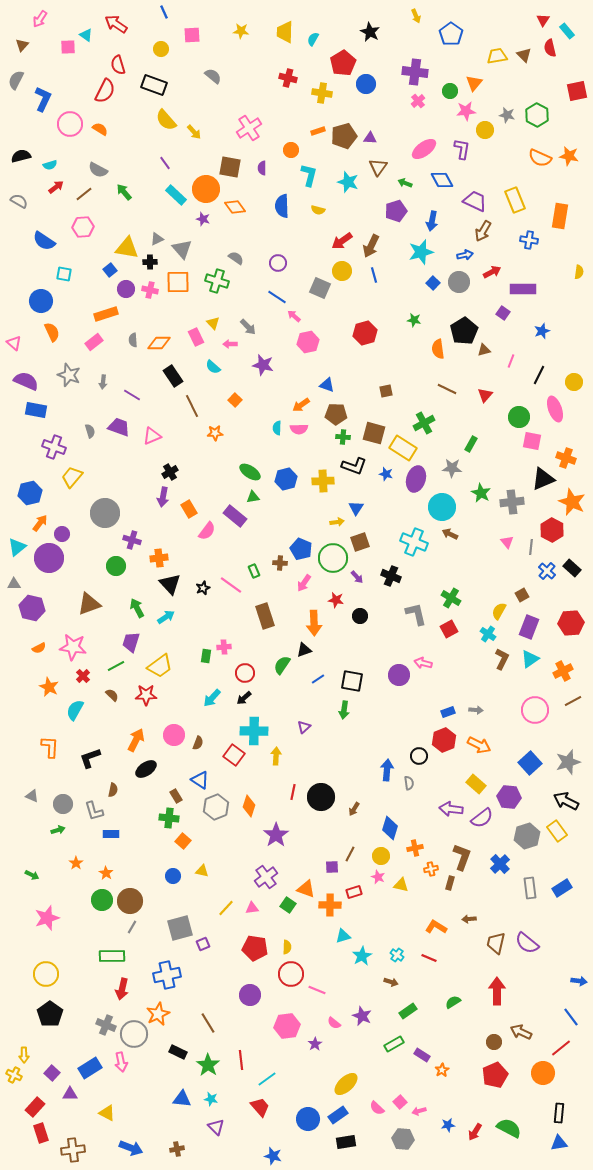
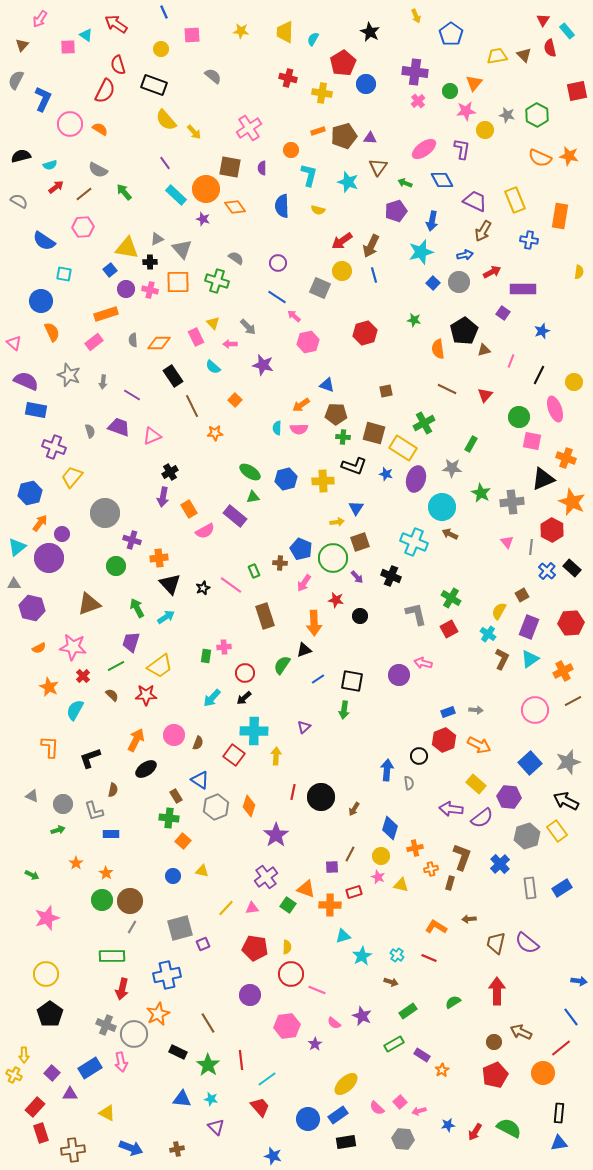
pink semicircle at (207, 531): moved 2 px left; rotated 24 degrees clockwise
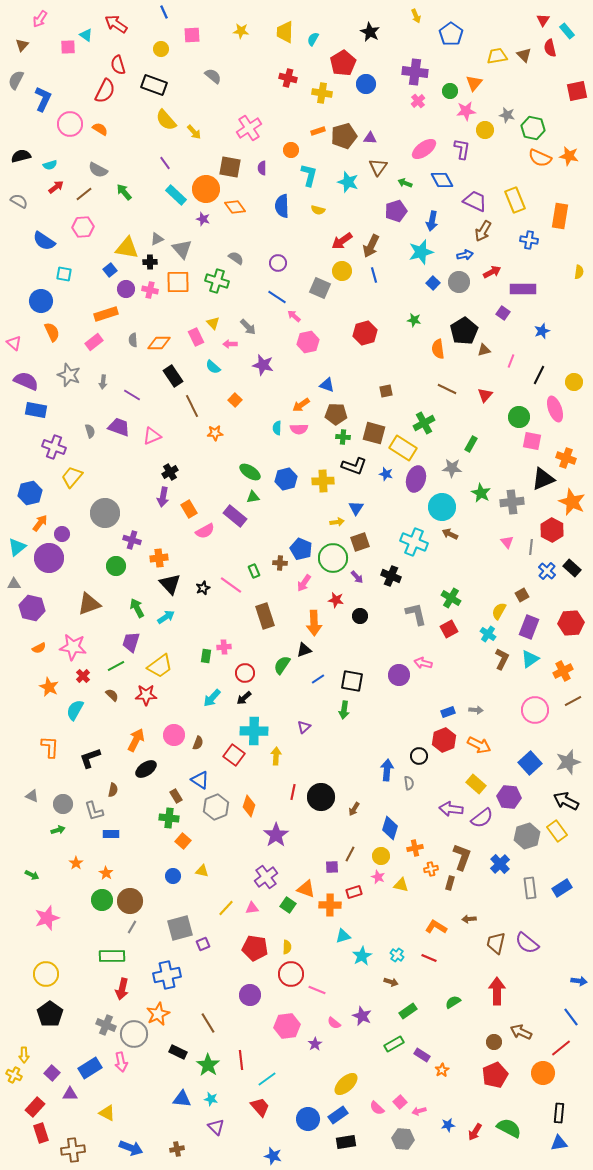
green hexagon at (537, 115): moved 4 px left, 13 px down; rotated 15 degrees counterclockwise
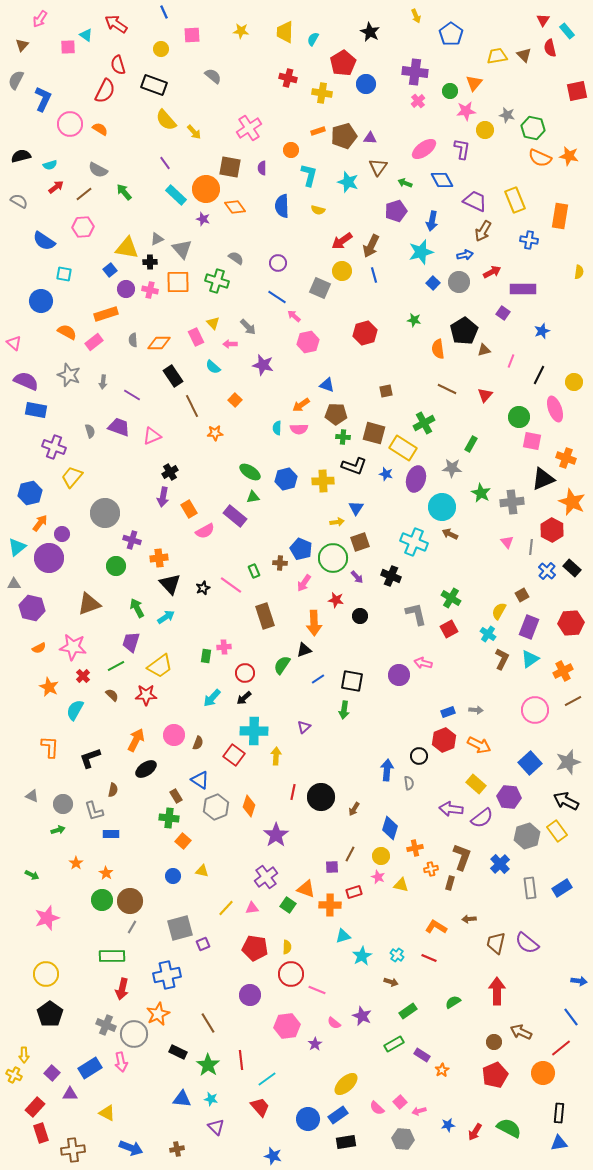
orange semicircle at (52, 332): moved 15 px right; rotated 36 degrees counterclockwise
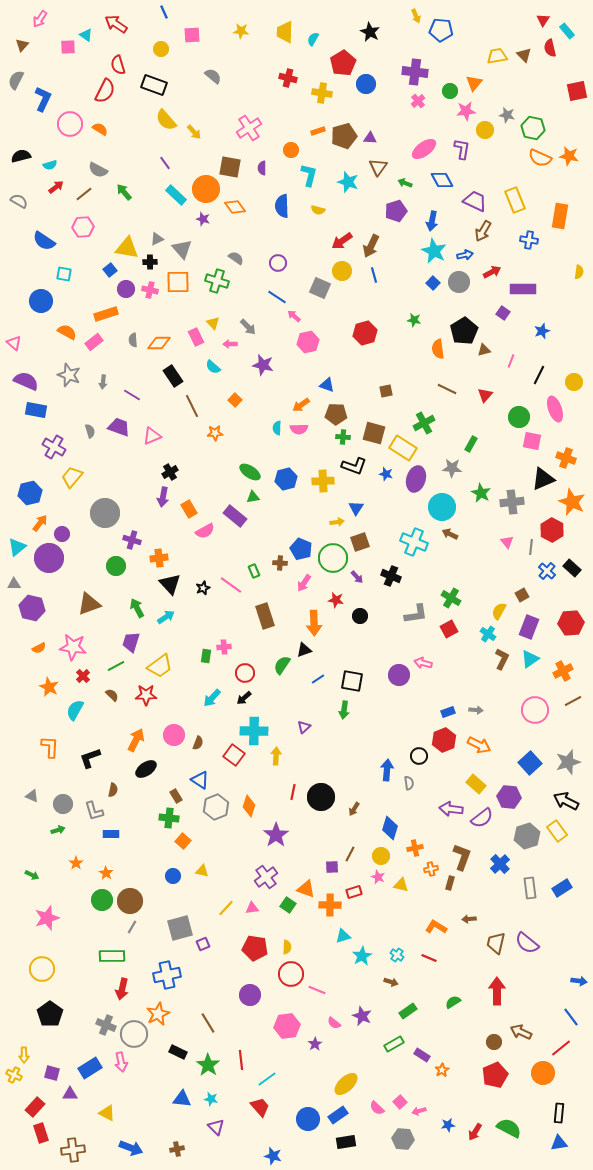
blue pentagon at (451, 34): moved 10 px left, 4 px up; rotated 30 degrees counterclockwise
cyan star at (421, 252): moved 13 px right, 1 px up; rotated 30 degrees counterclockwise
purple cross at (54, 447): rotated 10 degrees clockwise
gray L-shape at (416, 614): rotated 95 degrees clockwise
yellow circle at (46, 974): moved 4 px left, 5 px up
purple square at (52, 1073): rotated 28 degrees counterclockwise
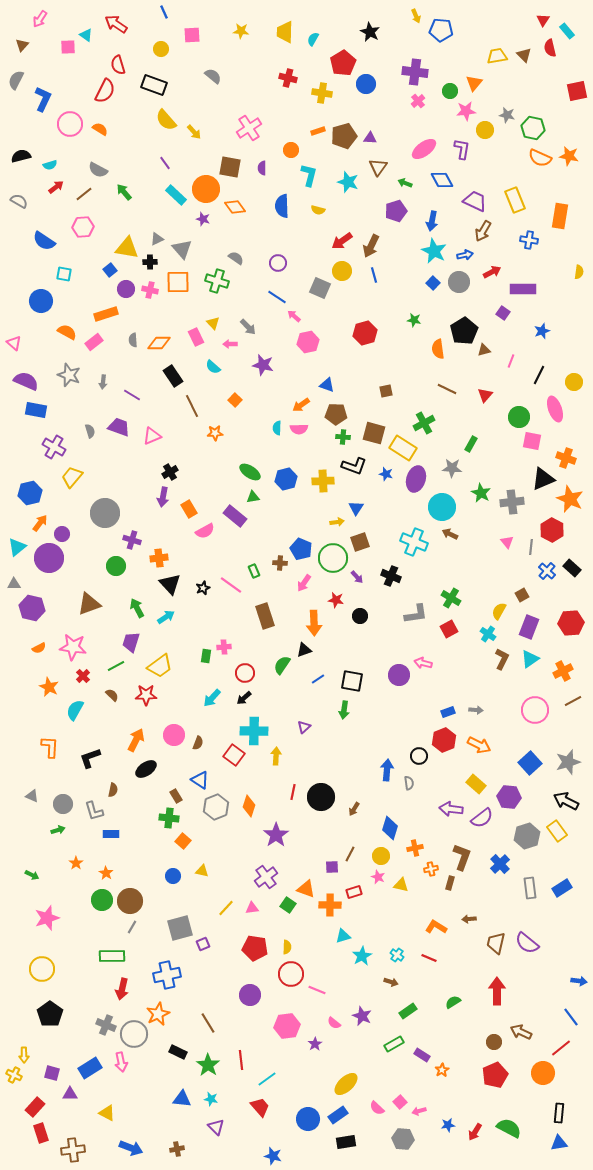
orange star at (572, 502): moved 2 px left, 3 px up
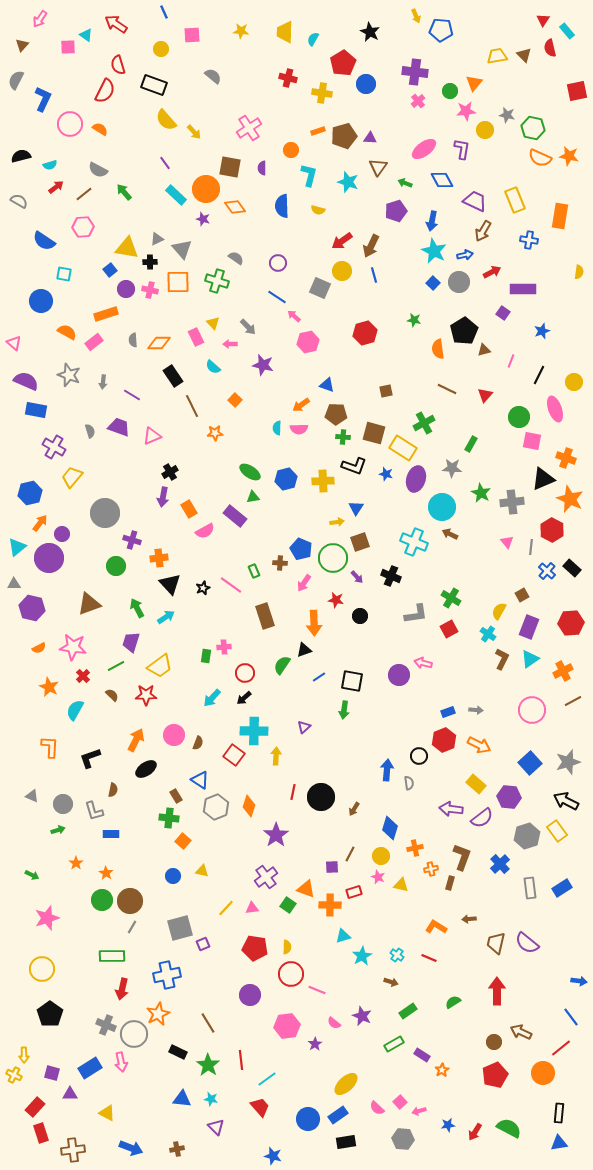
blue line at (318, 679): moved 1 px right, 2 px up
pink circle at (535, 710): moved 3 px left
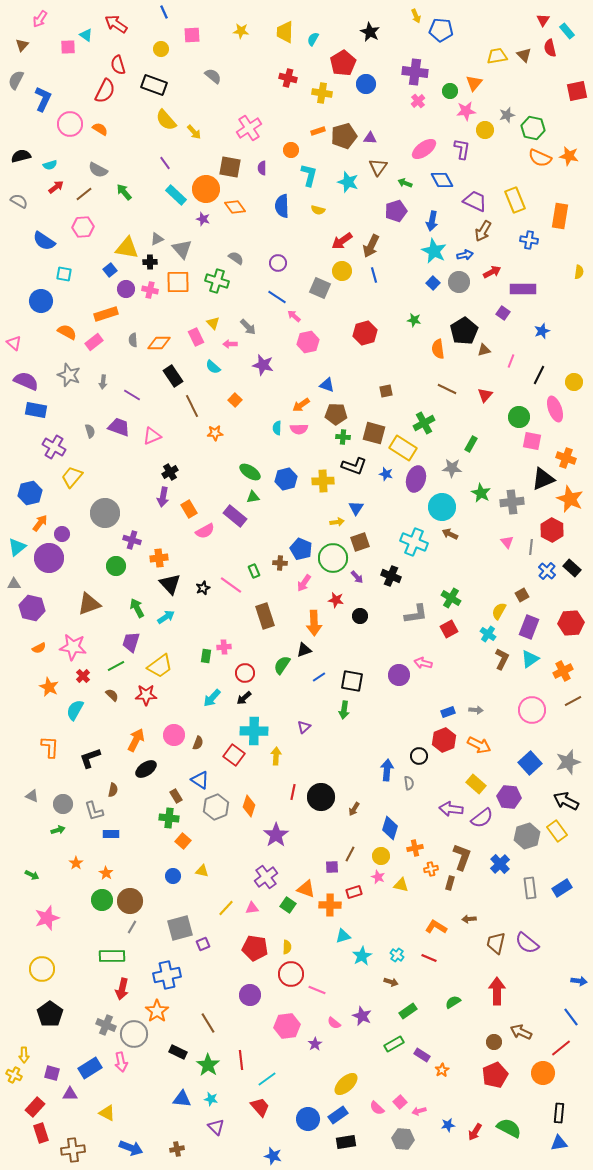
gray star at (507, 115): rotated 28 degrees counterclockwise
orange star at (158, 1014): moved 1 px left, 3 px up; rotated 10 degrees counterclockwise
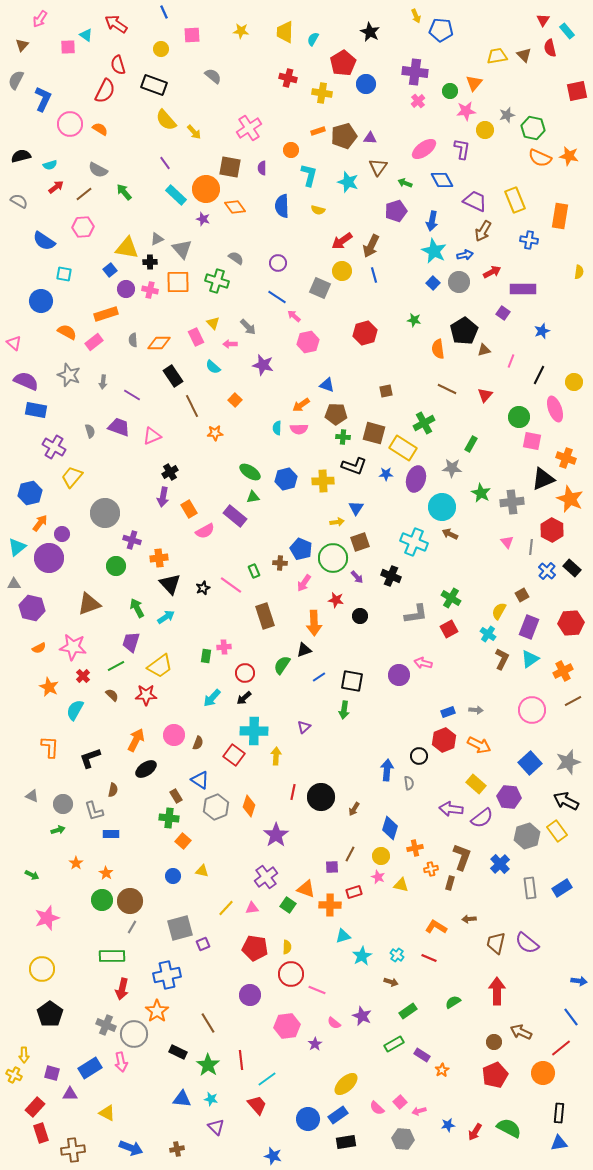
blue star at (386, 474): rotated 16 degrees counterclockwise
red trapezoid at (260, 1107): moved 3 px left, 2 px up
